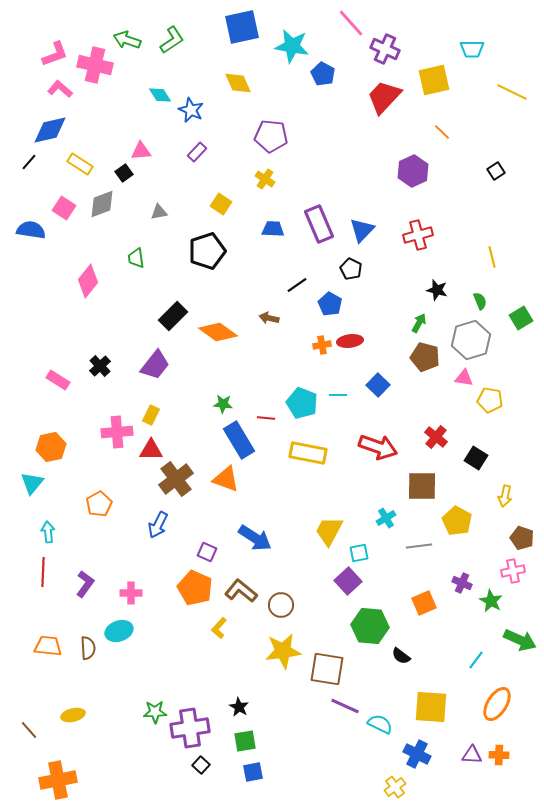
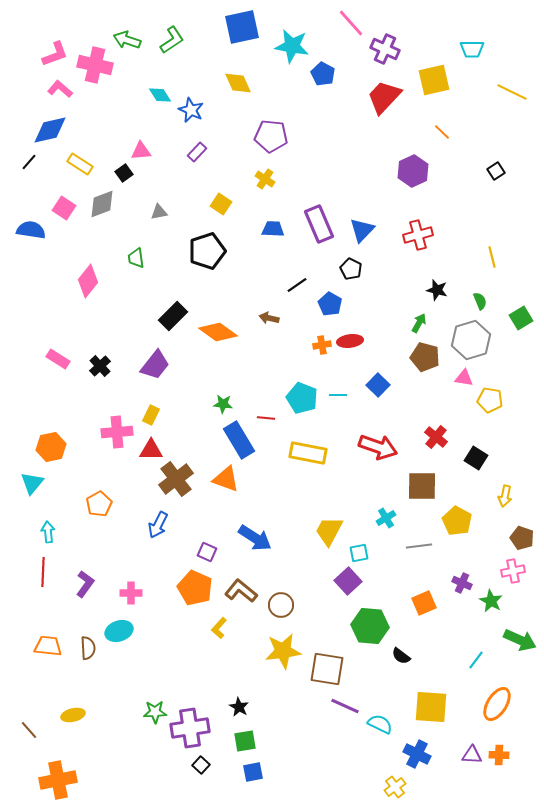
pink rectangle at (58, 380): moved 21 px up
cyan pentagon at (302, 403): moved 5 px up
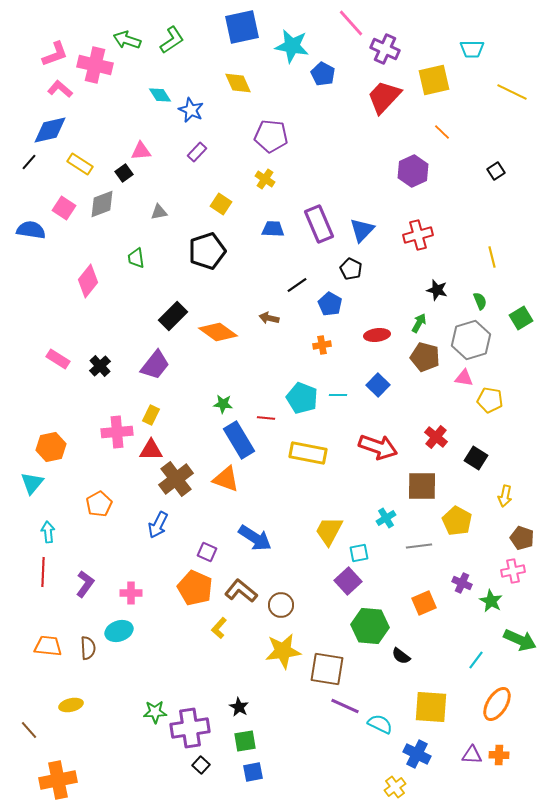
red ellipse at (350, 341): moved 27 px right, 6 px up
yellow ellipse at (73, 715): moved 2 px left, 10 px up
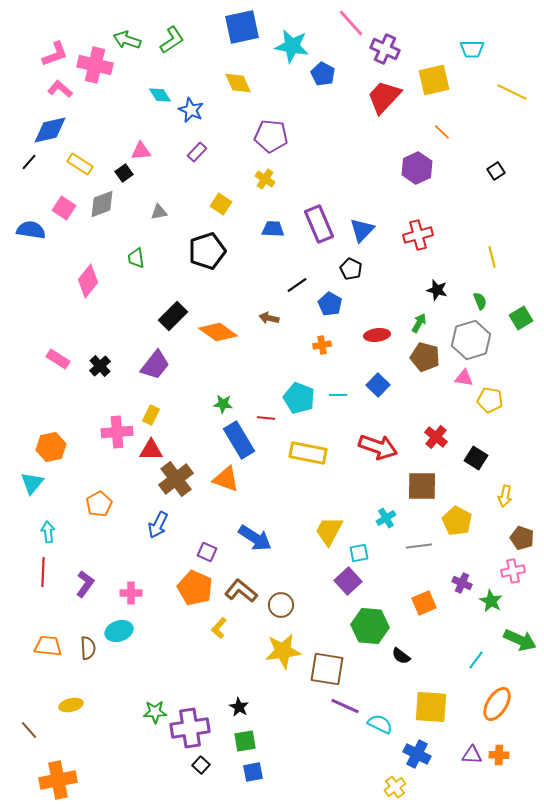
purple hexagon at (413, 171): moved 4 px right, 3 px up
cyan pentagon at (302, 398): moved 3 px left
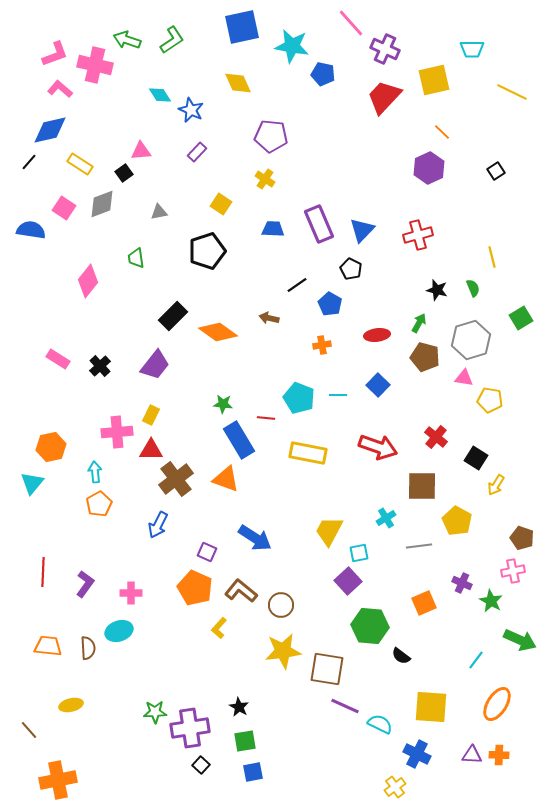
blue pentagon at (323, 74): rotated 15 degrees counterclockwise
purple hexagon at (417, 168): moved 12 px right
green semicircle at (480, 301): moved 7 px left, 13 px up
yellow arrow at (505, 496): moved 9 px left, 11 px up; rotated 20 degrees clockwise
cyan arrow at (48, 532): moved 47 px right, 60 px up
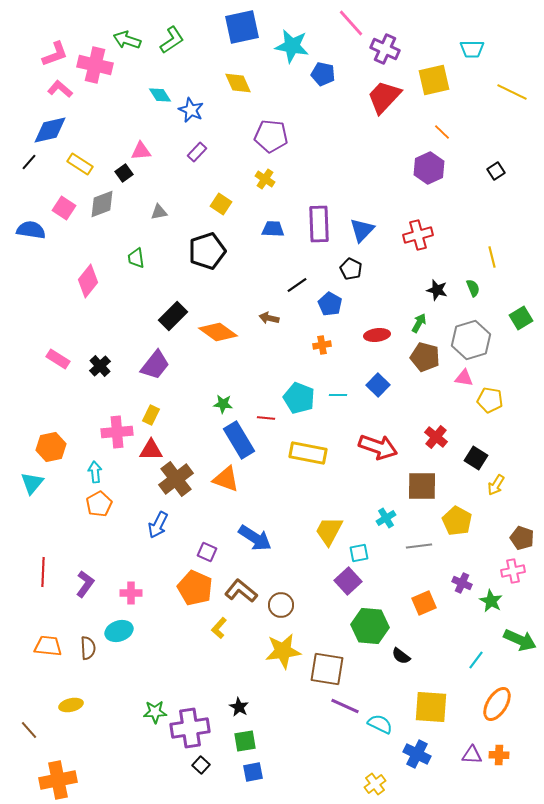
purple rectangle at (319, 224): rotated 21 degrees clockwise
yellow cross at (395, 787): moved 20 px left, 3 px up
